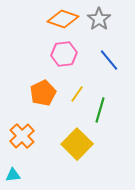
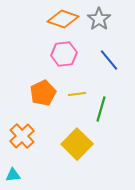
yellow line: rotated 48 degrees clockwise
green line: moved 1 px right, 1 px up
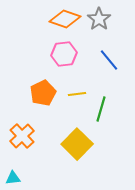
orange diamond: moved 2 px right
cyan triangle: moved 3 px down
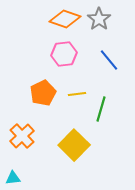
yellow square: moved 3 px left, 1 px down
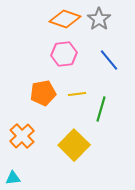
orange pentagon: rotated 15 degrees clockwise
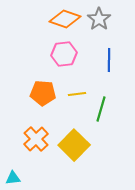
blue line: rotated 40 degrees clockwise
orange pentagon: rotated 15 degrees clockwise
orange cross: moved 14 px right, 3 px down
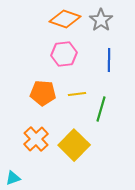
gray star: moved 2 px right, 1 px down
cyan triangle: rotated 14 degrees counterclockwise
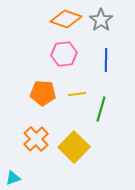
orange diamond: moved 1 px right
blue line: moved 3 px left
yellow square: moved 2 px down
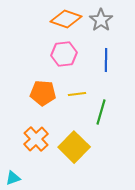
green line: moved 3 px down
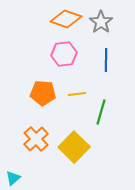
gray star: moved 2 px down
cyan triangle: rotated 21 degrees counterclockwise
